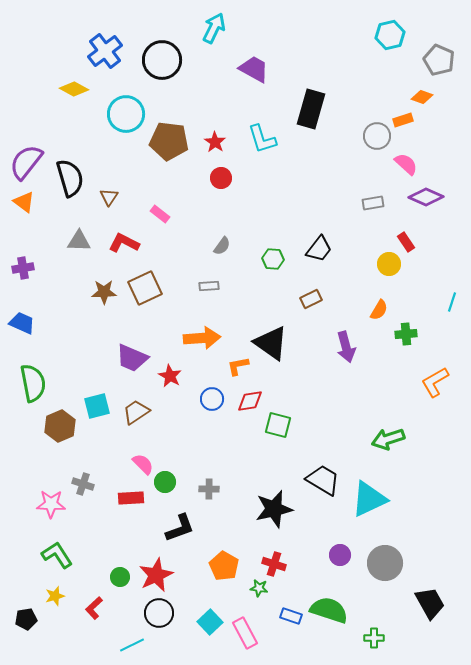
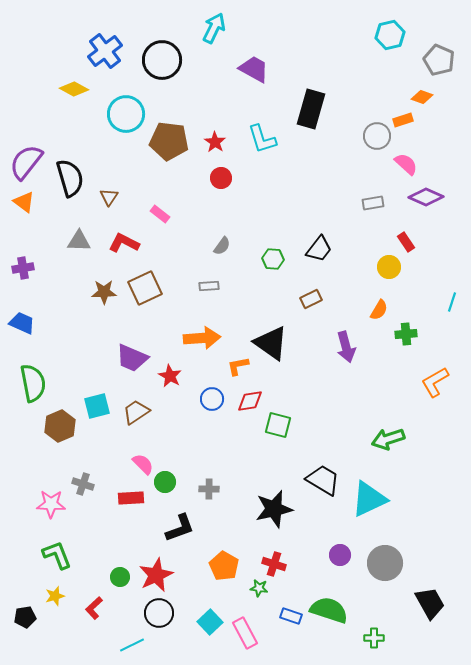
yellow circle at (389, 264): moved 3 px down
green L-shape at (57, 555): rotated 12 degrees clockwise
black pentagon at (26, 619): moved 1 px left, 2 px up
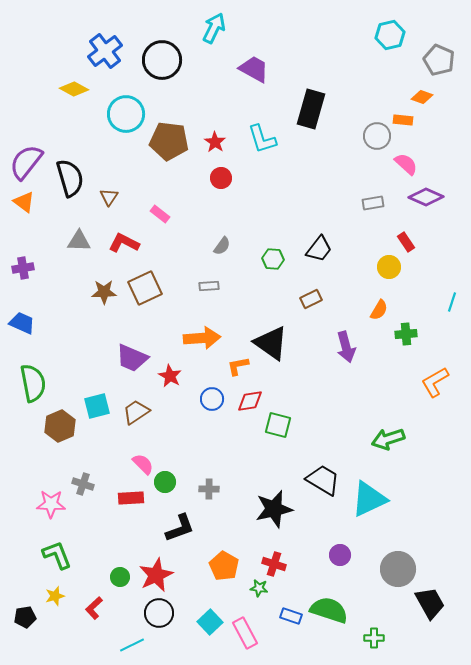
orange rectangle at (403, 120): rotated 24 degrees clockwise
gray circle at (385, 563): moved 13 px right, 6 px down
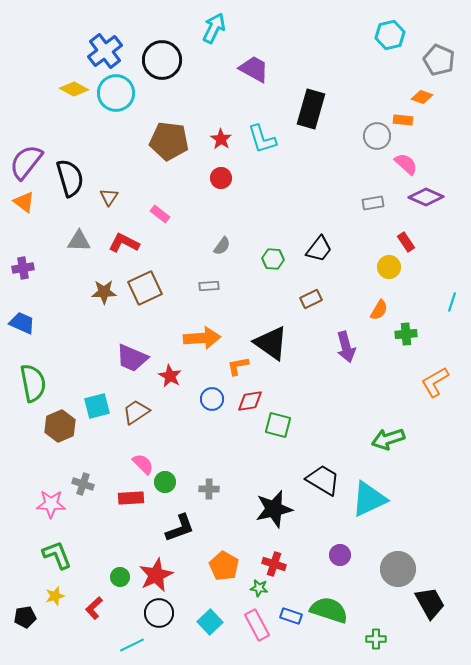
cyan circle at (126, 114): moved 10 px left, 21 px up
red star at (215, 142): moved 6 px right, 3 px up
pink rectangle at (245, 633): moved 12 px right, 8 px up
green cross at (374, 638): moved 2 px right, 1 px down
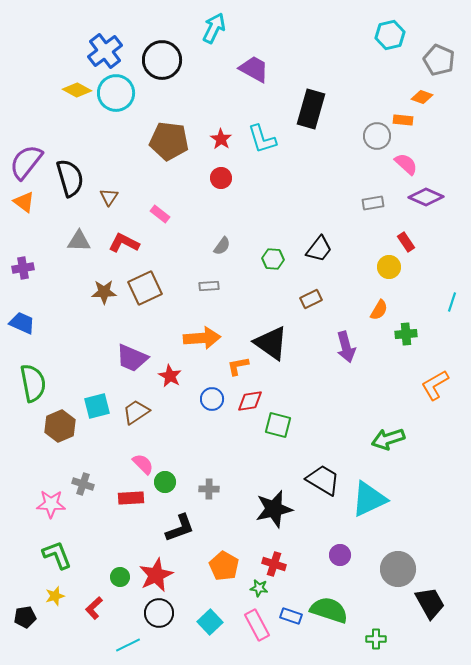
yellow diamond at (74, 89): moved 3 px right, 1 px down
orange L-shape at (435, 382): moved 3 px down
cyan line at (132, 645): moved 4 px left
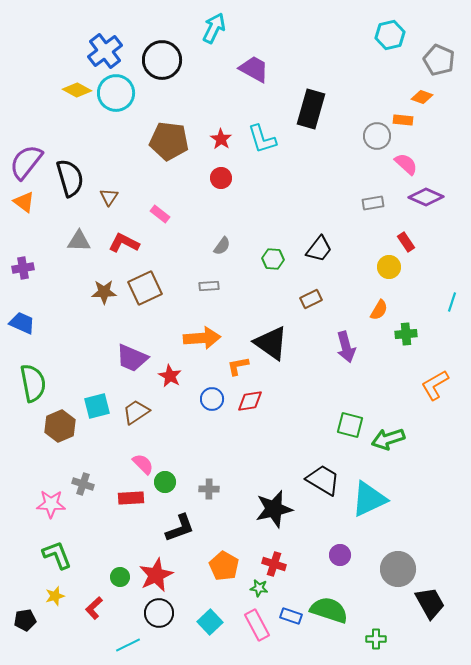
green square at (278, 425): moved 72 px right
black pentagon at (25, 617): moved 3 px down
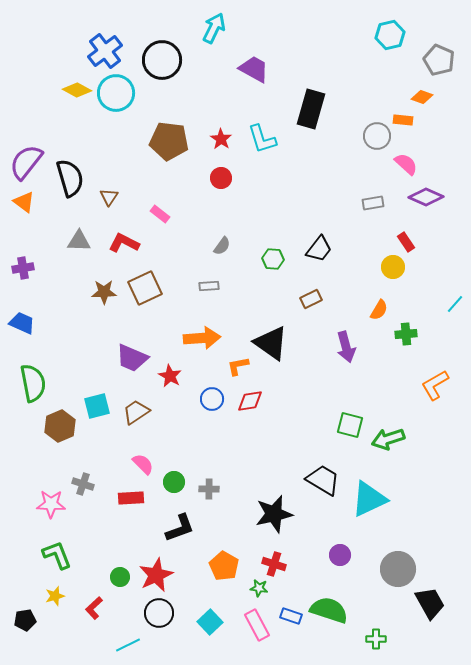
yellow circle at (389, 267): moved 4 px right
cyan line at (452, 302): moved 3 px right, 2 px down; rotated 24 degrees clockwise
green circle at (165, 482): moved 9 px right
black star at (274, 509): moved 5 px down
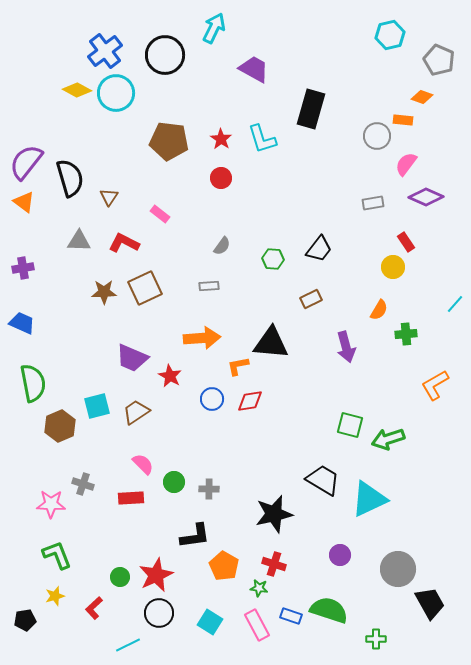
black circle at (162, 60): moved 3 px right, 5 px up
pink semicircle at (406, 164): rotated 95 degrees counterclockwise
black triangle at (271, 343): rotated 30 degrees counterclockwise
black L-shape at (180, 528): moved 15 px right, 8 px down; rotated 12 degrees clockwise
cyan square at (210, 622): rotated 15 degrees counterclockwise
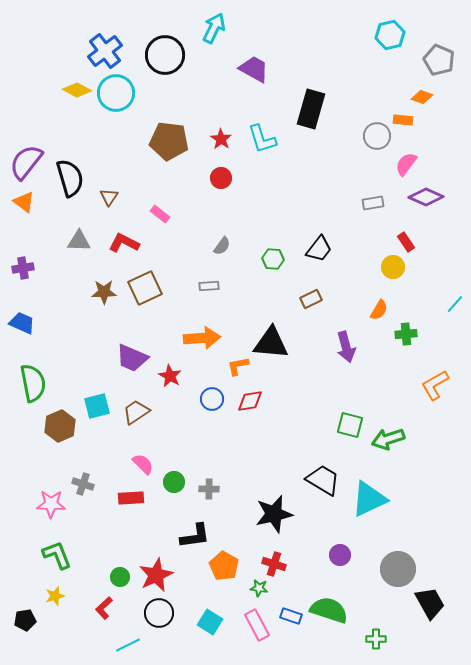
red L-shape at (94, 608): moved 10 px right
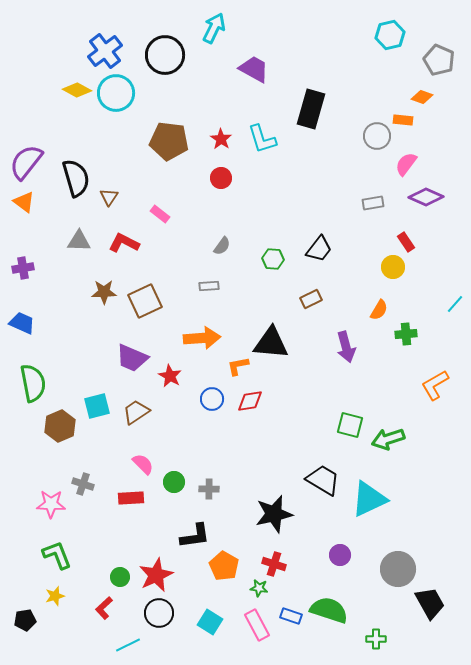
black semicircle at (70, 178): moved 6 px right
brown square at (145, 288): moved 13 px down
